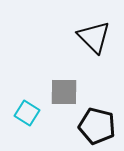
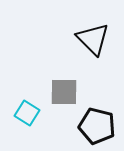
black triangle: moved 1 px left, 2 px down
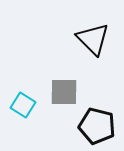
cyan square: moved 4 px left, 8 px up
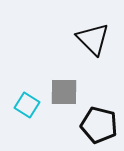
cyan square: moved 4 px right
black pentagon: moved 2 px right, 1 px up
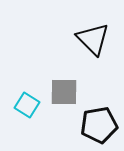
black pentagon: rotated 24 degrees counterclockwise
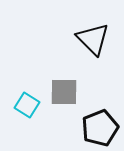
black pentagon: moved 1 px right, 3 px down; rotated 12 degrees counterclockwise
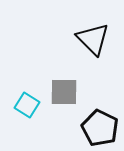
black pentagon: rotated 24 degrees counterclockwise
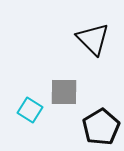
cyan square: moved 3 px right, 5 px down
black pentagon: moved 1 px right, 1 px up; rotated 15 degrees clockwise
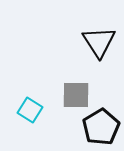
black triangle: moved 6 px right, 3 px down; rotated 12 degrees clockwise
gray square: moved 12 px right, 3 px down
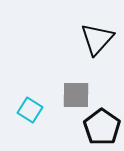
black triangle: moved 2 px left, 3 px up; rotated 15 degrees clockwise
black pentagon: moved 1 px right; rotated 6 degrees counterclockwise
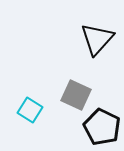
gray square: rotated 24 degrees clockwise
black pentagon: rotated 9 degrees counterclockwise
